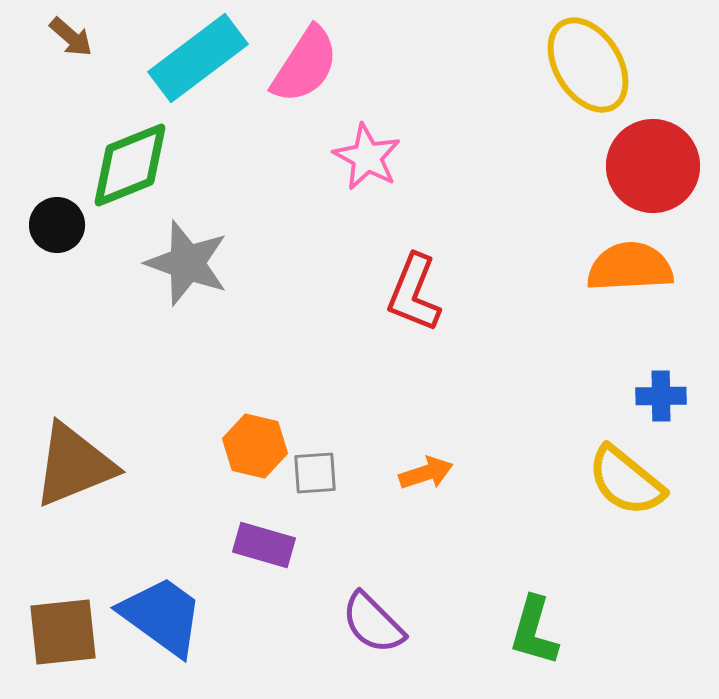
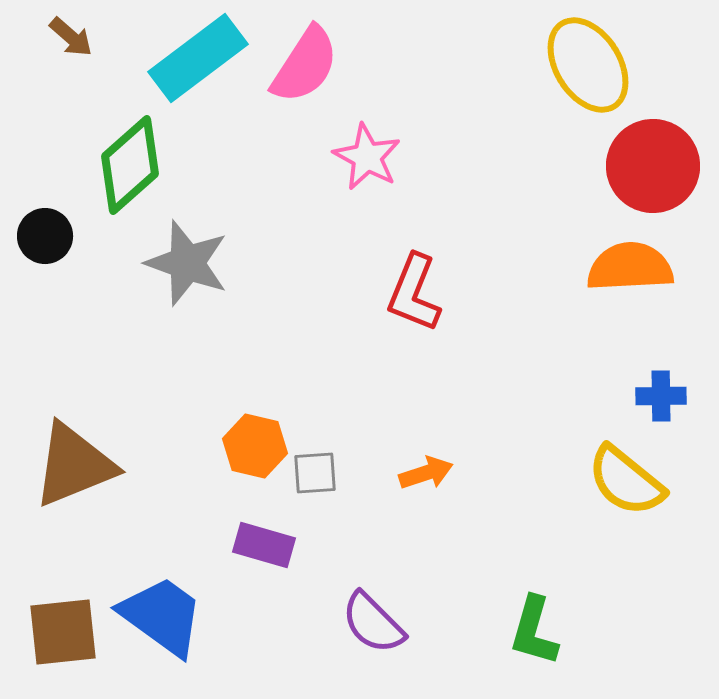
green diamond: rotated 20 degrees counterclockwise
black circle: moved 12 px left, 11 px down
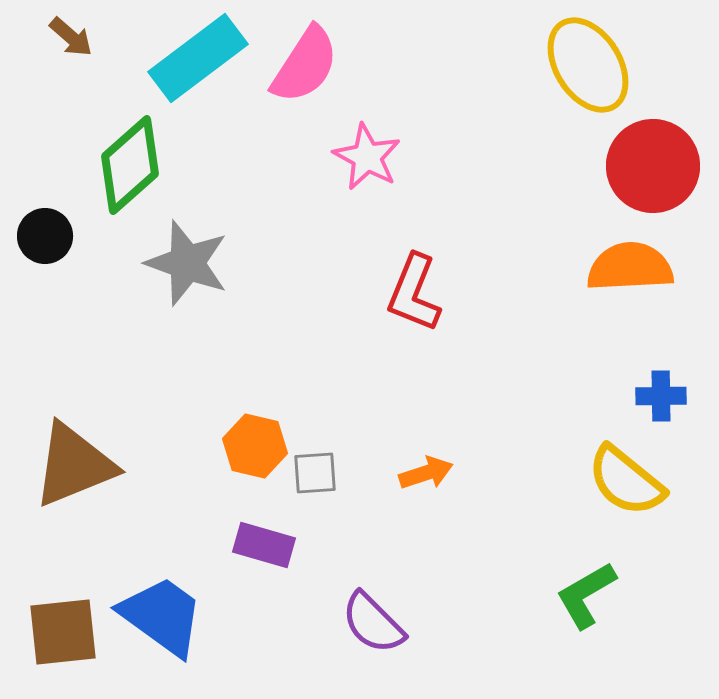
green L-shape: moved 52 px right, 36 px up; rotated 44 degrees clockwise
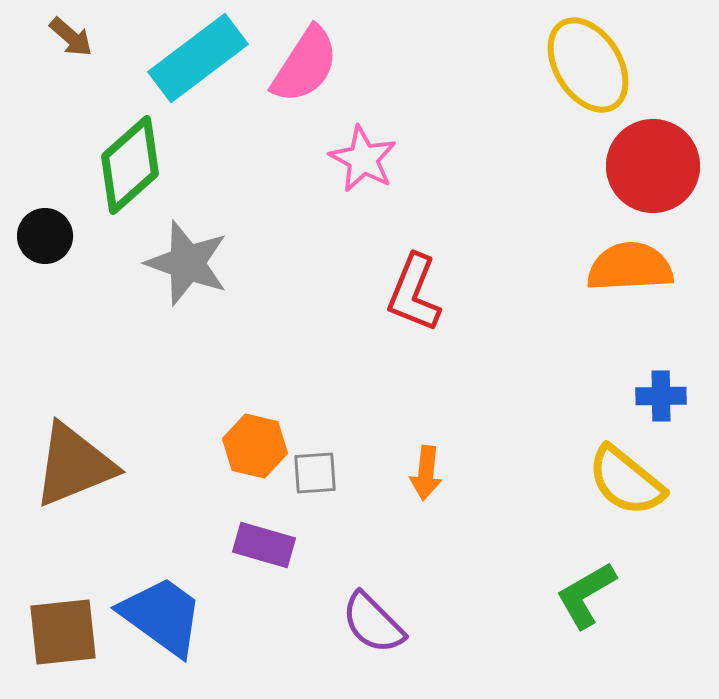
pink star: moved 4 px left, 2 px down
orange arrow: rotated 114 degrees clockwise
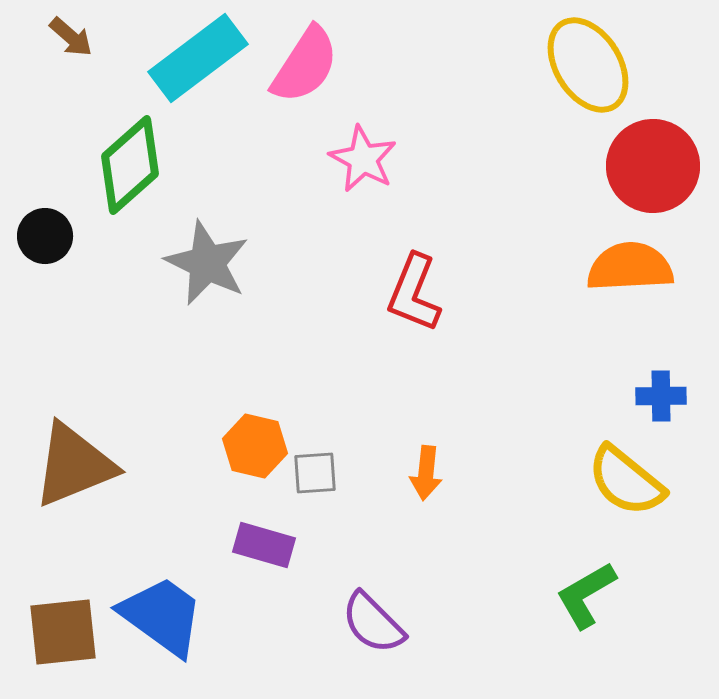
gray star: moved 20 px right; rotated 6 degrees clockwise
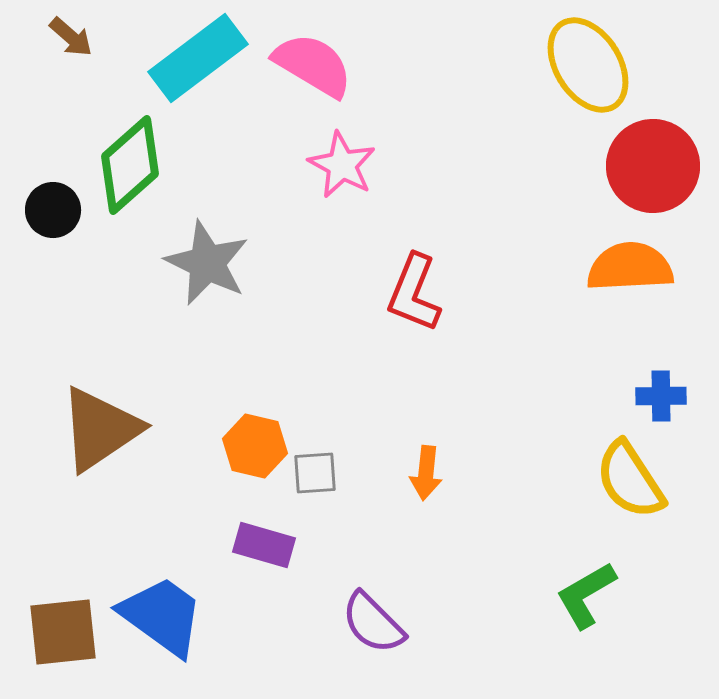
pink semicircle: moved 8 px right; rotated 92 degrees counterclockwise
pink star: moved 21 px left, 6 px down
black circle: moved 8 px right, 26 px up
brown triangle: moved 26 px right, 36 px up; rotated 12 degrees counterclockwise
yellow semicircle: moved 4 px right, 1 px up; rotated 18 degrees clockwise
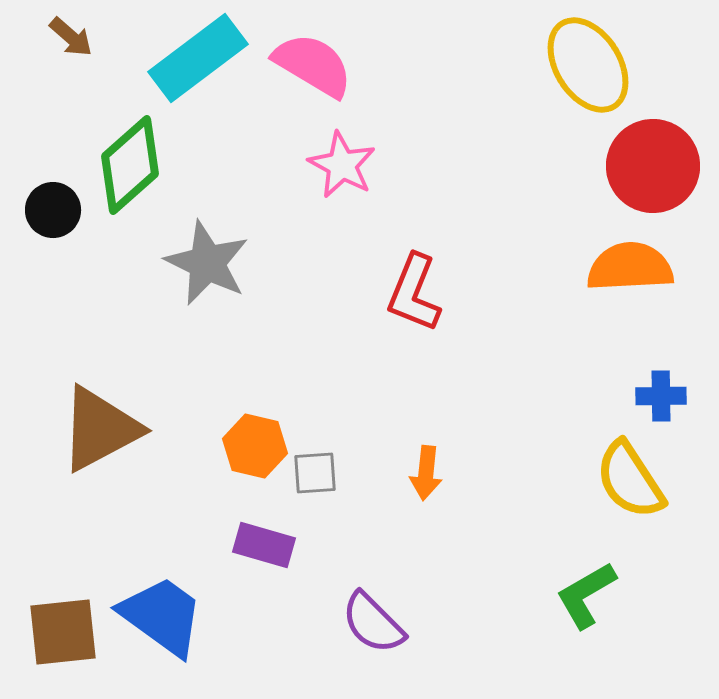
brown triangle: rotated 6 degrees clockwise
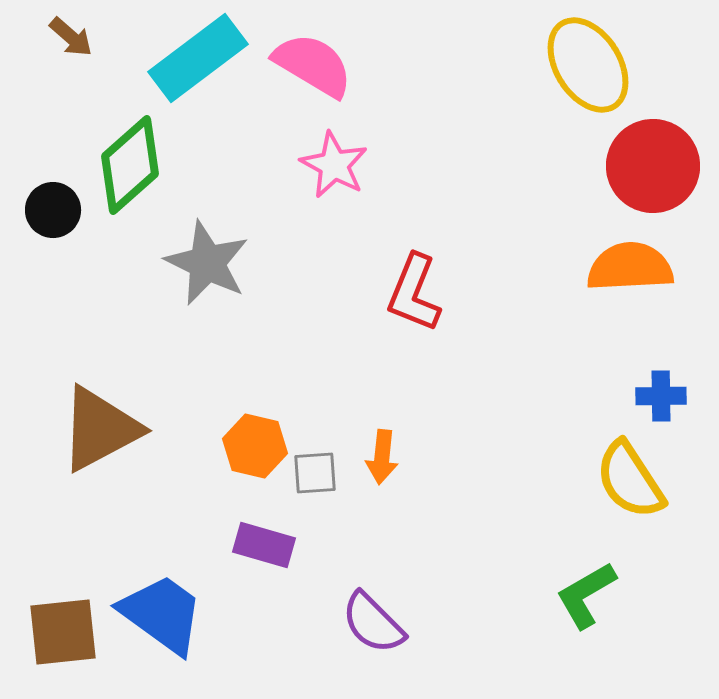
pink star: moved 8 px left
orange arrow: moved 44 px left, 16 px up
blue trapezoid: moved 2 px up
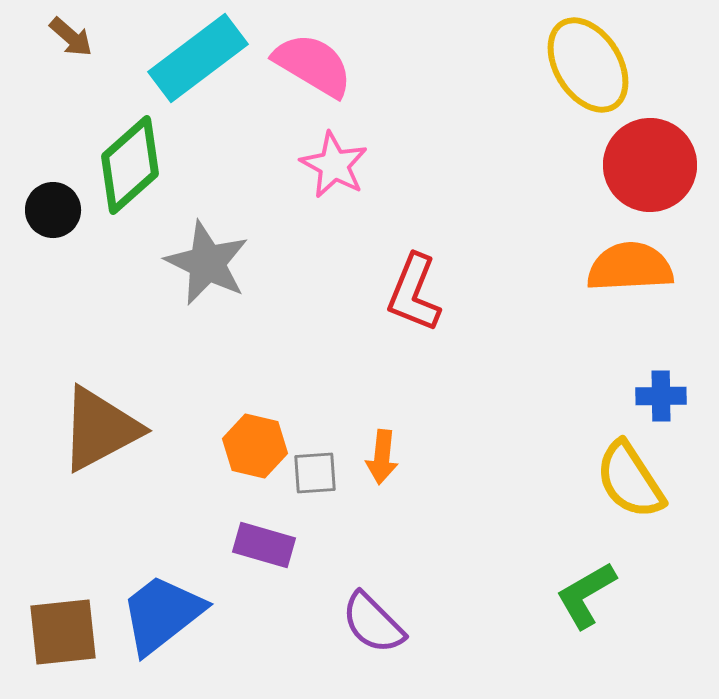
red circle: moved 3 px left, 1 px up
blue trapezoid: rotated 74 degrees counterclockwise
